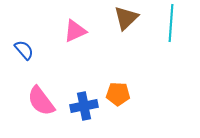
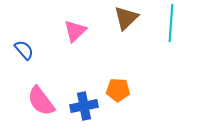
pink triangle: rotated 20 degrees counterclockwise
orange pentagon: moved 4 px up
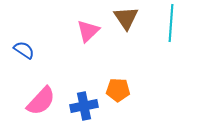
brown triangle: rotated 20 degrees counterclockwise
pink triangle: moved 13 px right
blue semicircle: rotated 15 degrees counterclockwise
pink semicircle: rotated 100 degrees counterclockwise
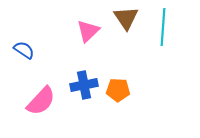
cyan line: moved 8 px left, 4 px down
blue cross: moved 21 px up
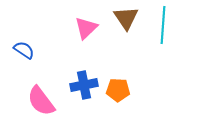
cyan line: moved 2 px up
pink triangle: moved 2 px left, 3 px up
pink semicircle: rotated 100 degrees clockwise
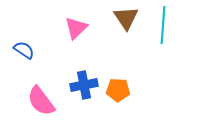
pink triangle: moved 10 px left
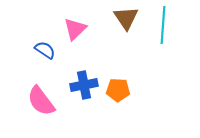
pink triangle: moved 1 px left, 1 px down
blue semicircle: moved 21 px right
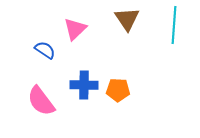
brown triangle: moved 1 px right, 1 px down
cyan line: moved 11 px right
blue cross: rotated 12 degrees clockwise
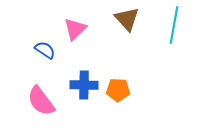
brown triangle: rotated 8 degrees counterclockwise
cyan line: rotated 6 degrees clockwise
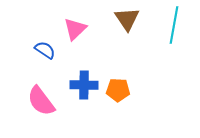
brown triangle: rotated 8 degrees clockwise
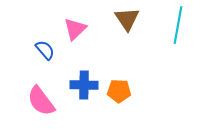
cyan line: moved 4 px right
blue semicircle: rotated 15 degrees clockwise
orange pentagon: moved 1 px right, 1 px down
